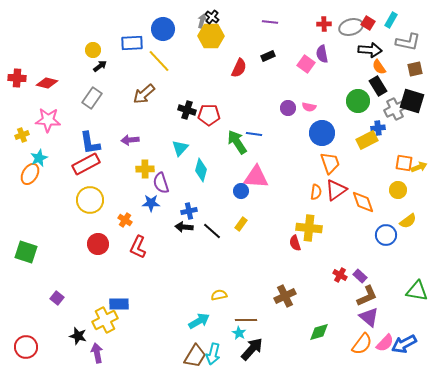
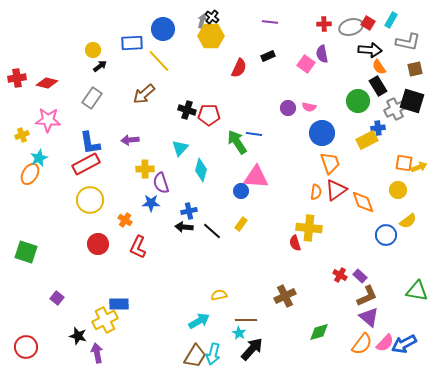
red cross at (17, 78): rotated 12 degrees counterclockwise
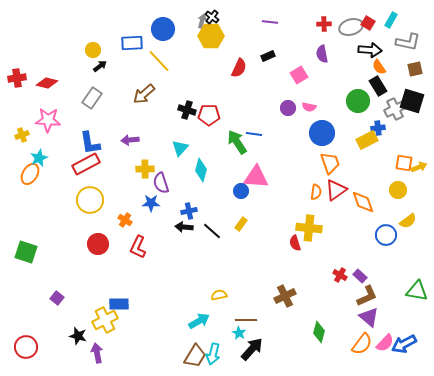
pink square at (306, 64): moved 7 px left, 11 px down; rotated 24 degrees clockwise
green diamond at (319, 332): rotated 60 degrees counterclockwise
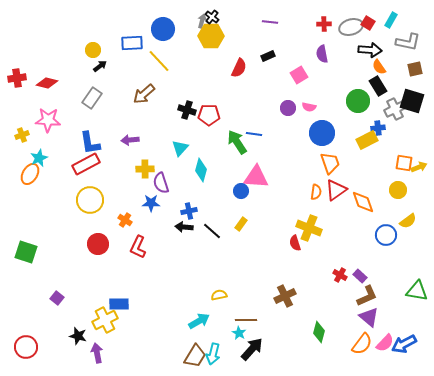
yellow cross at (309, 228): rotated 15 degrees clockwise
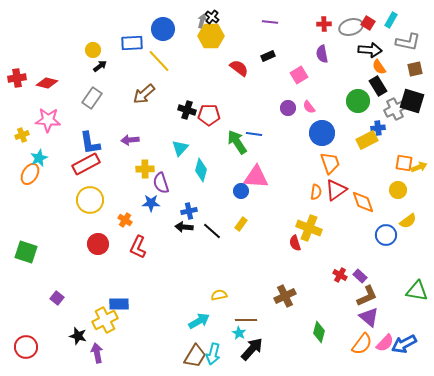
red semicircle at (239, 68): rotated 78 degrees counterclockwise
pink semicircle at (309, 107): rotated 40 degrees clockwise
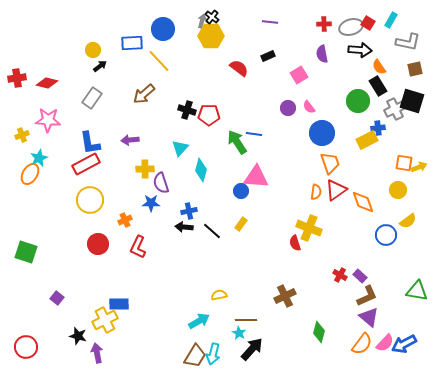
black arrow at (370, 50): moved 10 px left
orange cross at (125, 220): rotated 32 degrees clockwise
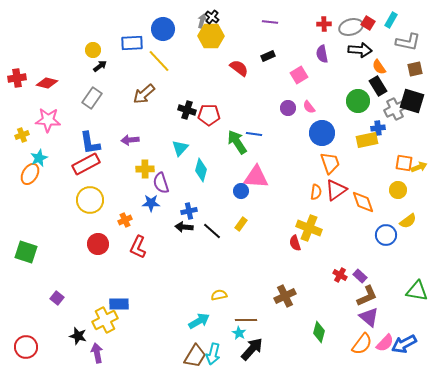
yellow rectangle at (367, 140): rotated 15 degrees clockwise
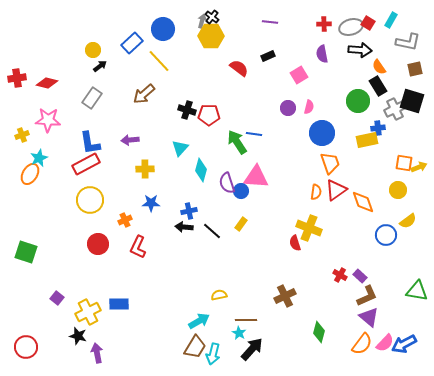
blue rectangle at (132, 43): rotated 40 degrees counterclockwise
pink semicircle at (309, 107): rotated 128 degrees counterclockwise
purple semicircle at (161, 183): moved 66 px right
yellow cross at (105, 320): moved 17 px left, 8 px up
brown trapezoid at (195, 356): moved 9 px up
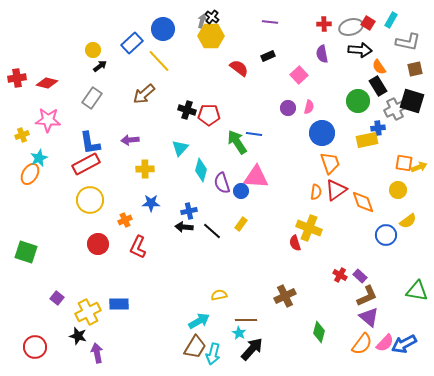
pink square at (299, 75): rotated 12 degrees counterclockwise
purple semicircle at (227, 183): moved 5 px left
red circle at (26, 347): moved 9 px right
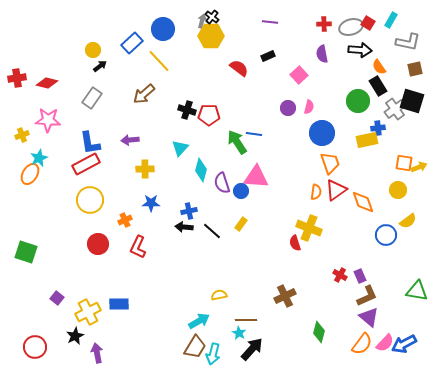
gray cross at (395, 109): rotated 10 degrees counterclockwise
purple rectangle at (360, 276): rotated 24 degrees clockwise
black star at (78, 336): moved 3 px left; rotated 30 degrees clockwise
